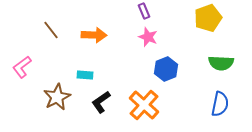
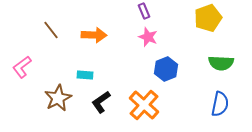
brown star: moved 1 px right, 1 px down
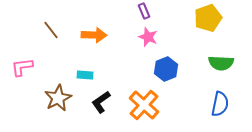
pink L-shape: rotated 30 degrees clockwise
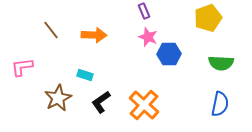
blue hexagon: moved 3 px right, 15 px up; rotated 20 degrees clockwise
cyan rectangle: rotated 14 degrees clockwise
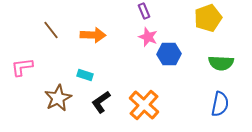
orange arrow: moved 1 px left
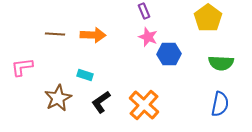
yellow pentagon: rotated 16 degrees counterclockwise
brown line: moved 4 px right, 4 px down; rotated 48 degrees counterclockwise
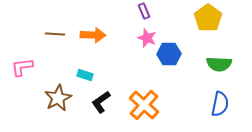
pink star: moved 1 px left, 1 px down
green semicircle: moved 2 px left, 1 px down
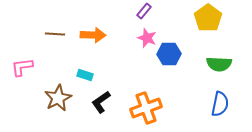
purple rectangle: rotated 63 degrees clockwise
orange cross: moved 2 px right, 3 px down; rotated 28 degrees clockwise
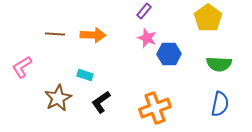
pink L-shape: rotated 25 degrees counterclockwise
orange cross: moved 9 px right
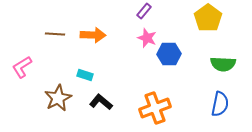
green semicircle: moved 4 px right
black L-shape: rotated 75 degrees clockwise
